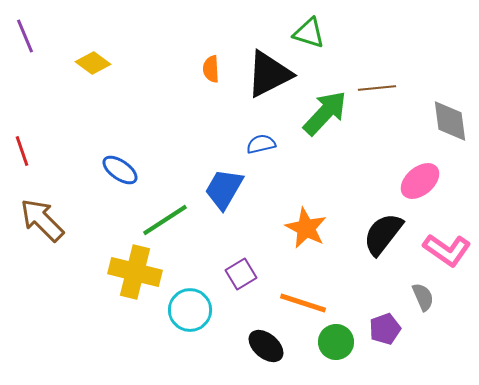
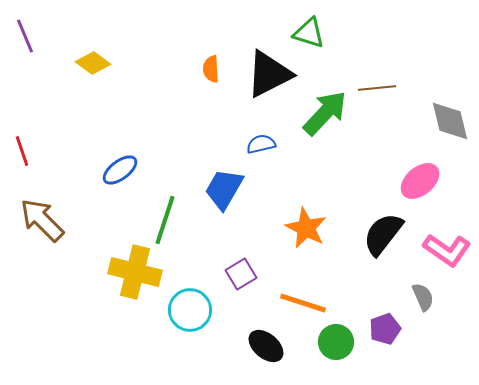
gray diamond: rotated 6 degrees counterclockwise
blue ellipse: rotated 72 degrees counterclockwise
green line: rotated 39 degrees counterclockwise
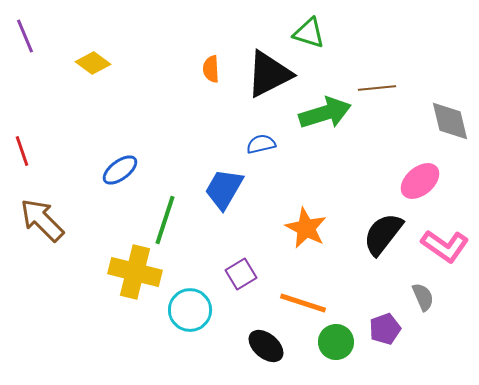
green arrow: rotated 30 degrees clockwise
pink L-shape: moved 2 px left, 4 px up
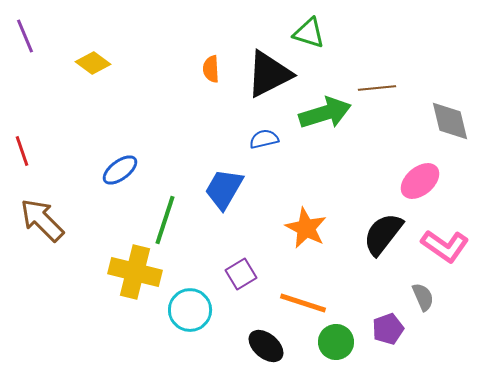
blue semicircle: moved 3 px right, 5 px up
purple pentagon: moved 3 px right
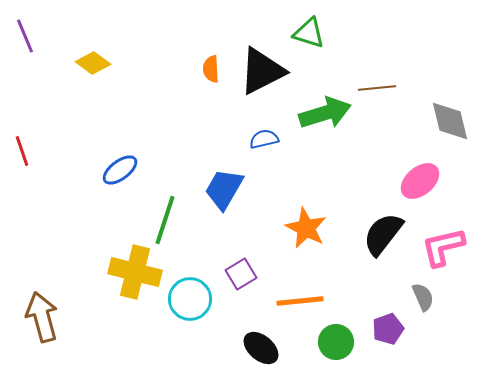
black triangle: moved 7 px left, 3 px up
brown arrow: moved 97 px down; rotated 30 degrees clockwise
pink L-shape: moved 2 px left, 1 px down; rotated 132 degrees clockwise
orange line: moved 3 px left, 2 px up; rotated 24 degrees counterclockwise
cyan circle: moved 11 px up
black ellipse: moved 5 px left, 2 px down
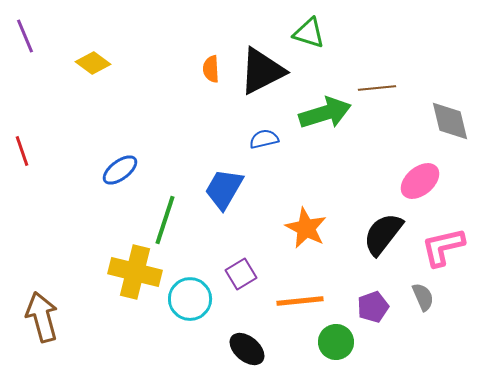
purple pentagon: moved 15 px left, 22 px up
black ellipse: moved 14 px left, 1 px down
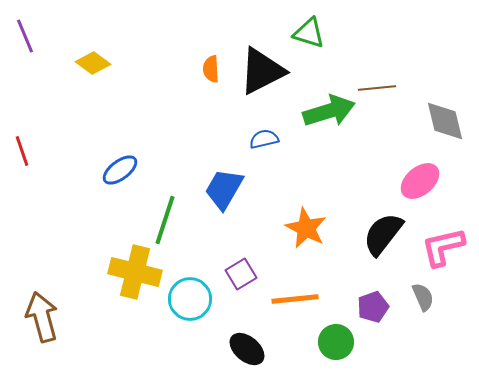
green arrow: moved 4 px right, 2 px up
gray diamond: moved 5 px left
orange line: moved 5 px left, 2 px up
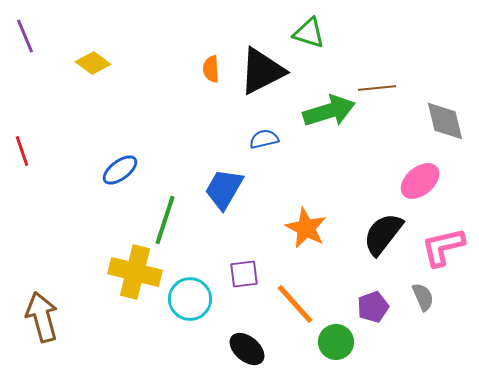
purple square: moved 3 px right; rotated 24 degrees clockwise
orange line: moved 5 px down; rotated 54 degrees clockwise
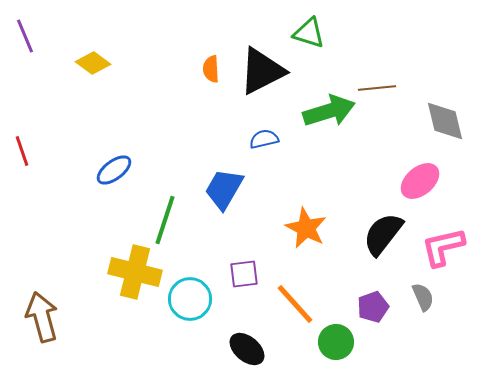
blue ellipse: moved 6 px left
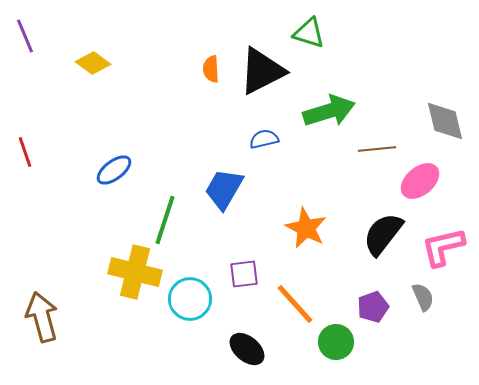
brown line: moved 61 px down
red line: moved 3 px right, 1 px down
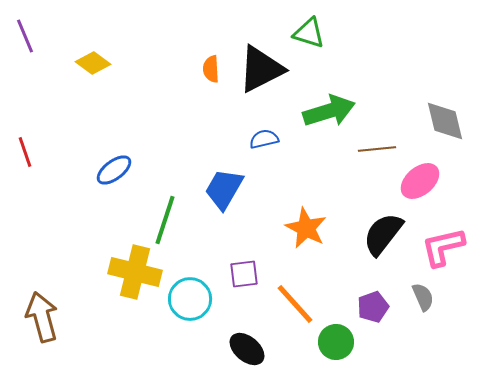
black triangle: moved 1 px left, 2 px up
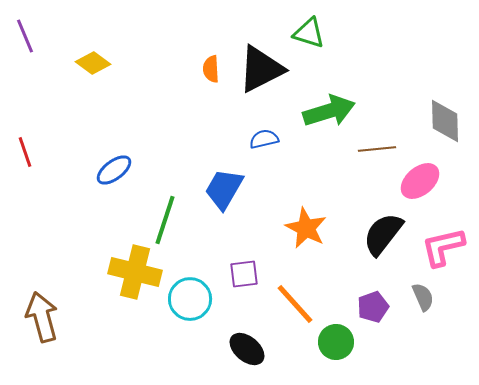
gray diamond: rotated 12 degrees clockwise
